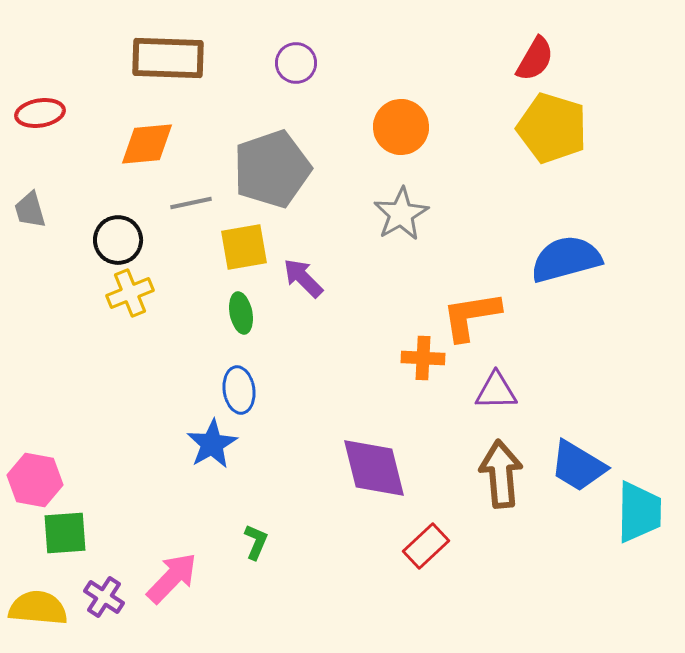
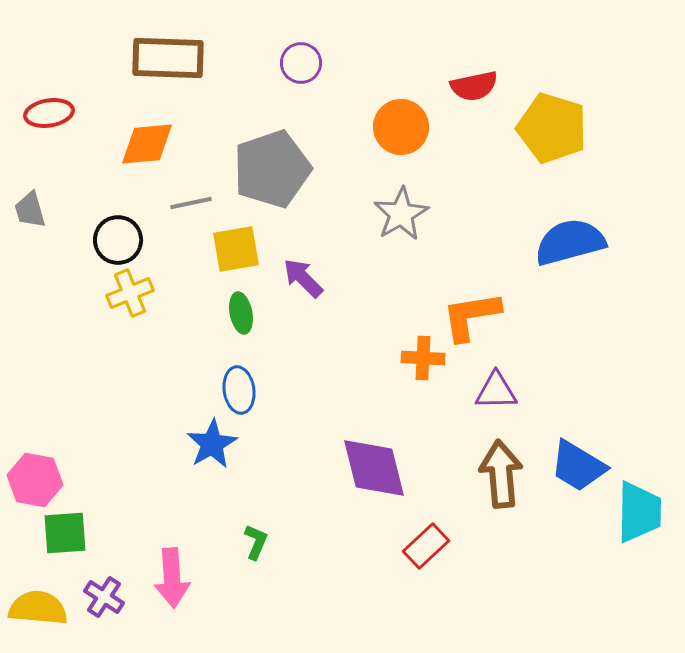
red semicircle: moved 61 px left, 27 px down; rotated 48 degrees clockwise
purple circle: moved 5 px right
red ellipse: moved 9 px right
yellow square: moved 8 px left, 2 px down
blue semicircle: moved 4 px right, 17 px up
pink arrow: rotated 132 degrees clockwise
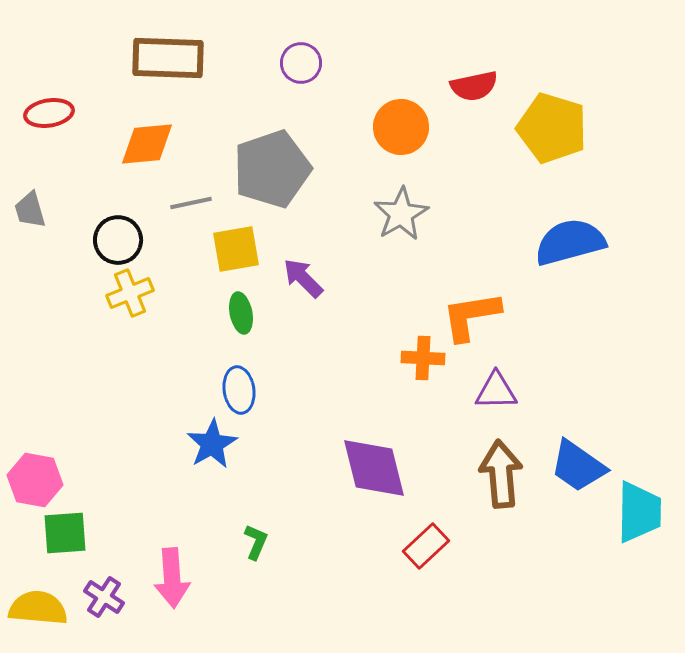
blue trapezoid: rotated 4 degrees clockwise
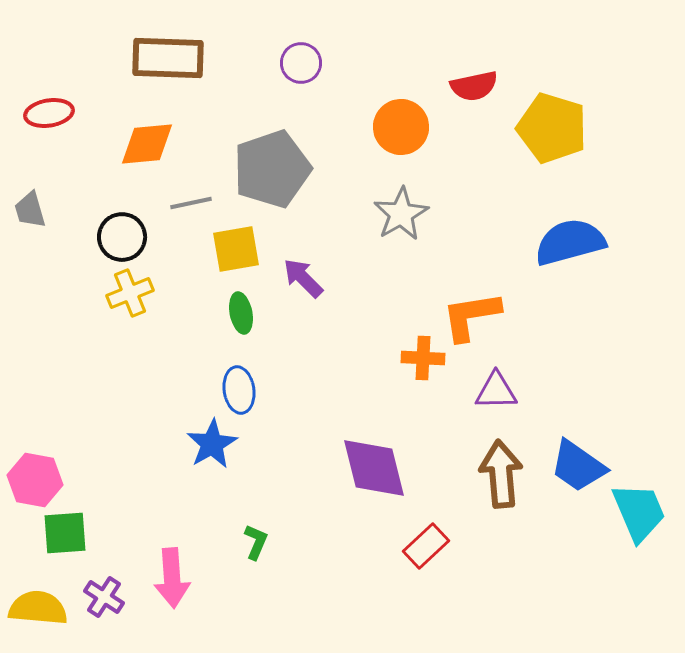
black circle: moved 4 px right, 3 px up
cyan trapezoid: rotated 24 degrees counterclockwise
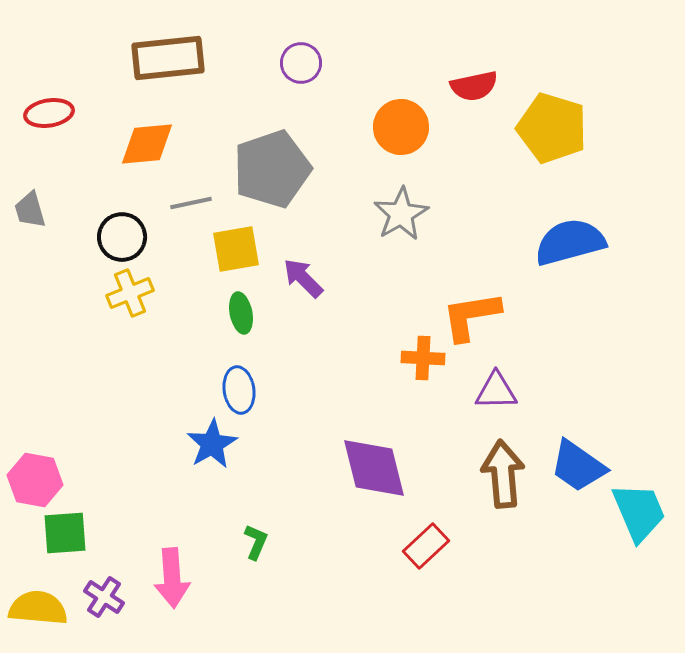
brown rectangle: rotated 8 degrees counterclockwise
brown arrow: moved 2 px right
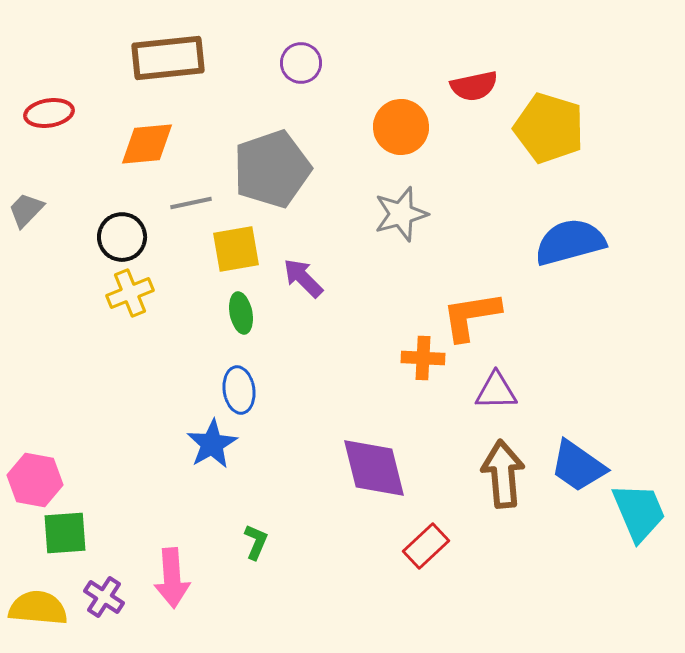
yellow pentagon: moved 3 px left
gray trapezoid: moved 4 px left; rotated 60 degrees clockwise
gray star: rotated 14 degrees clockwise
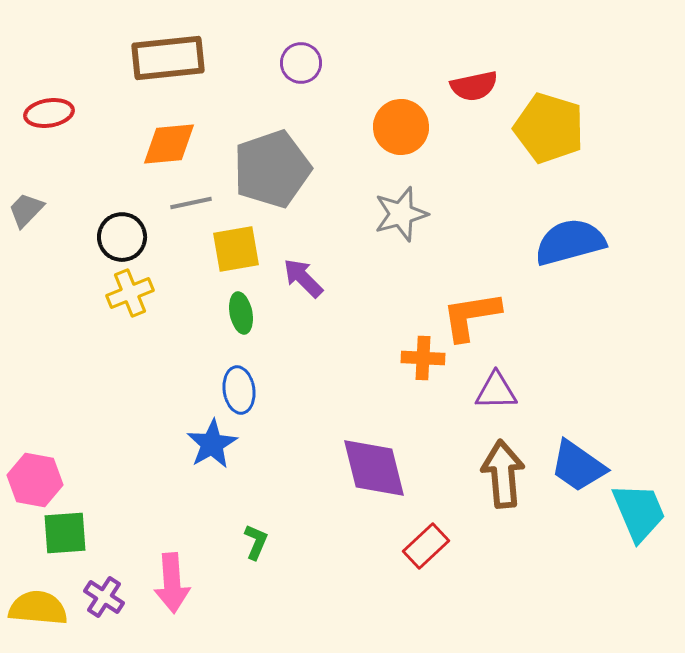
orange diamond: moved 22 px right
pink arrow: moved 5 px down
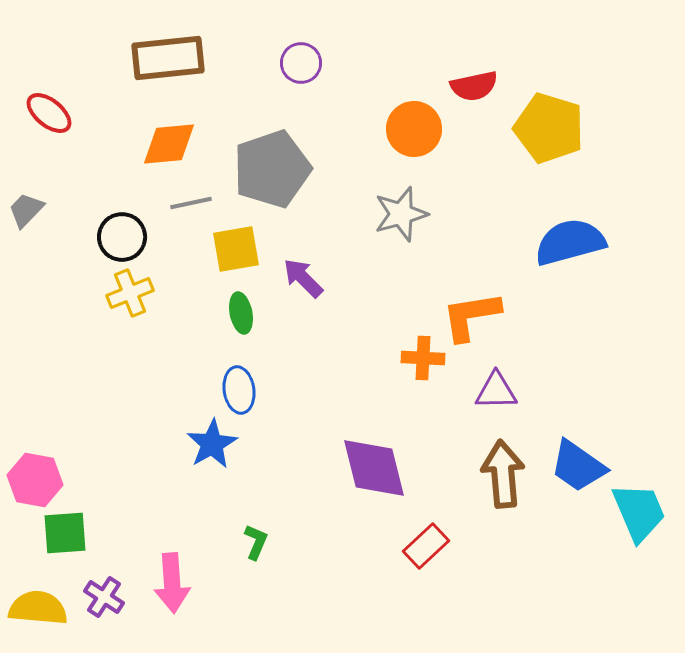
red ellipse: rotated 48 degrees clockwise
orange circle: moved 13 px right, 2 px down
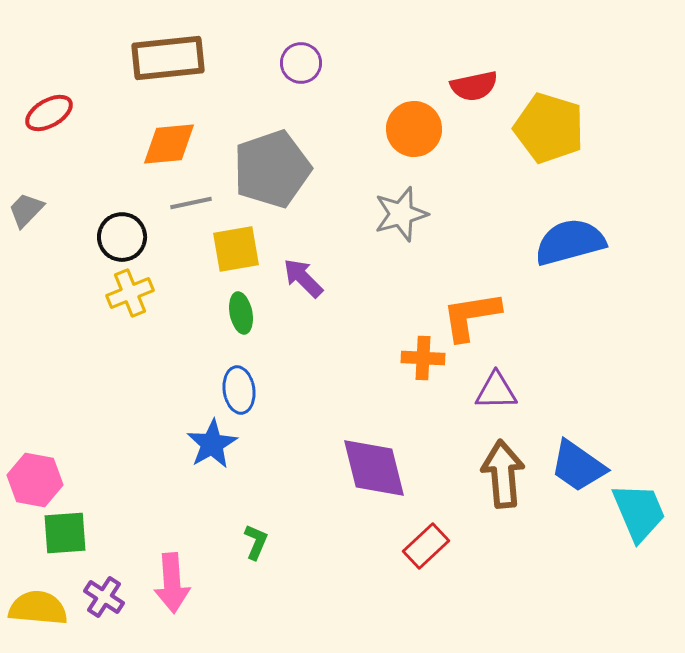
red ellipse: rotated 69 degrees counterclockwise
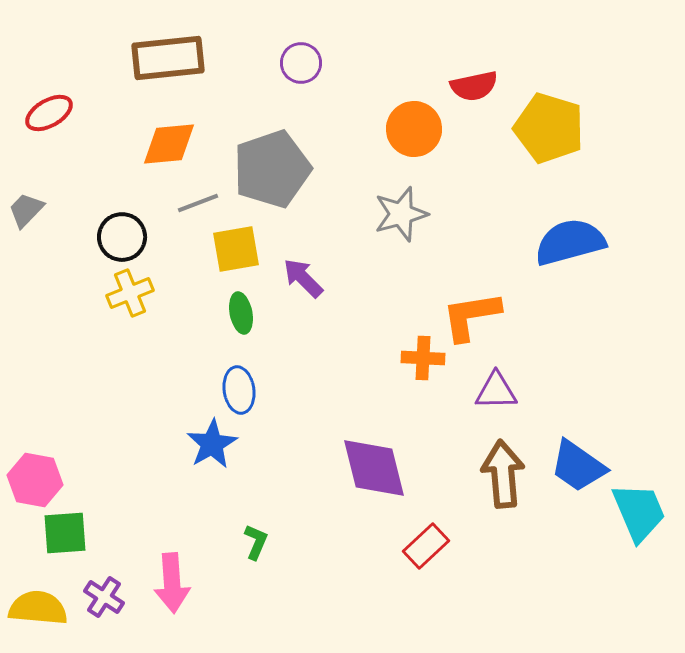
gray line: moved 7 px right; rotated 9 degrees counterclockwise
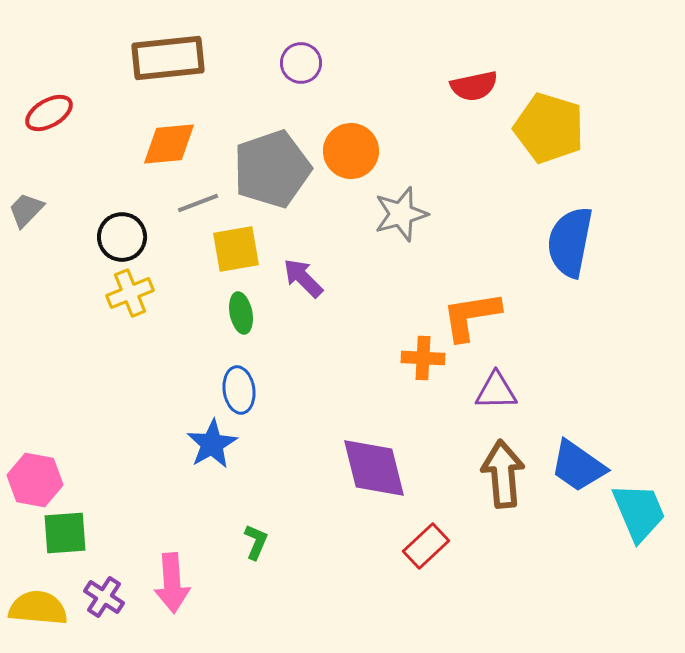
orange circle: moved 63 px left, 22 px down
blue semicircle: rotated 64 degrees counterclockwise
